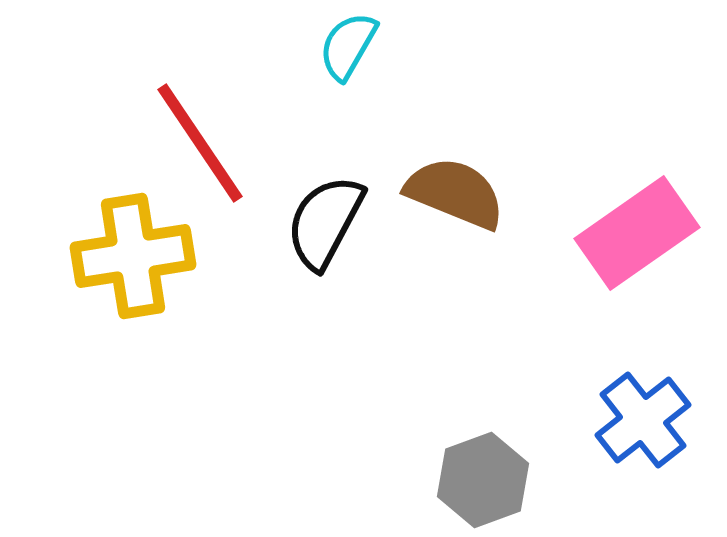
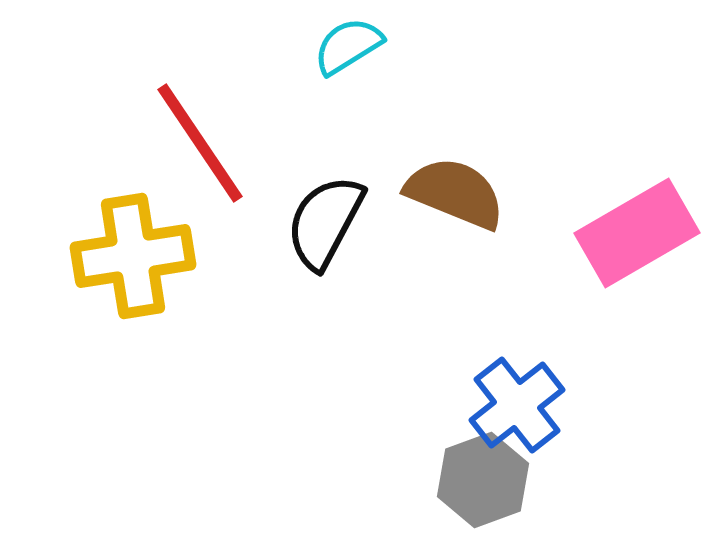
cyan semicircle: rotated 28 degrees clockwise
pink rectangle: rotated 5 degrees clockwise
blue cross: moved 126 px left, 15 px up
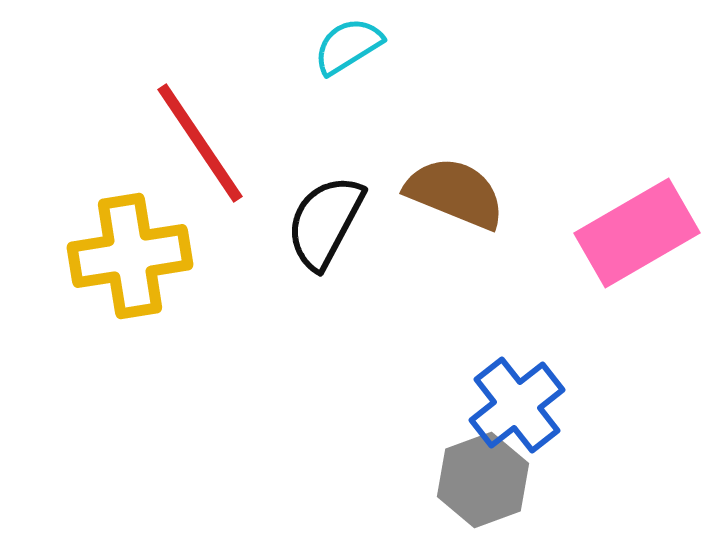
yellow cross: moved 3 px left
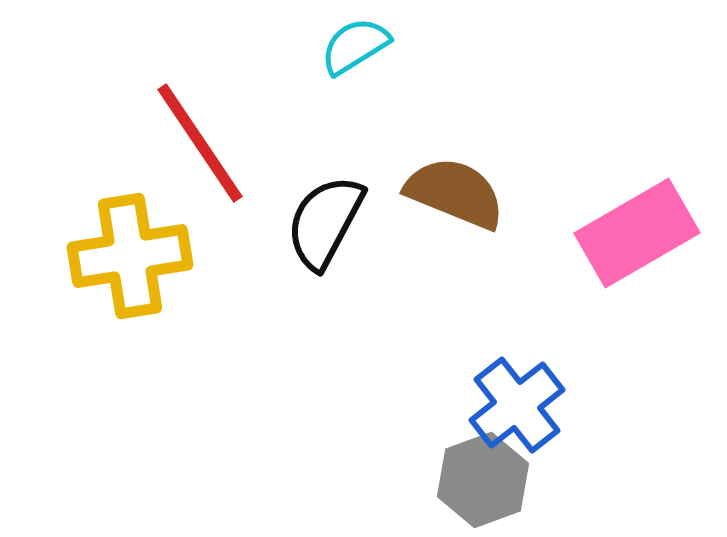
cyan semicircle: moved 7 px right
